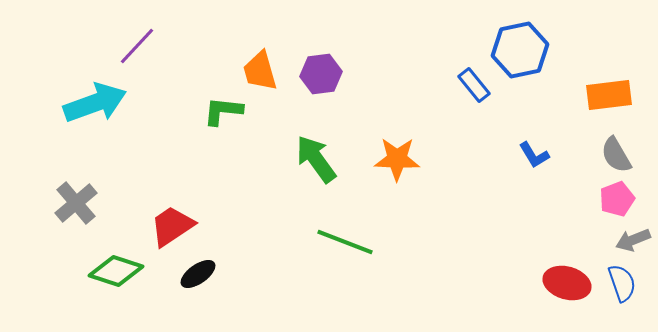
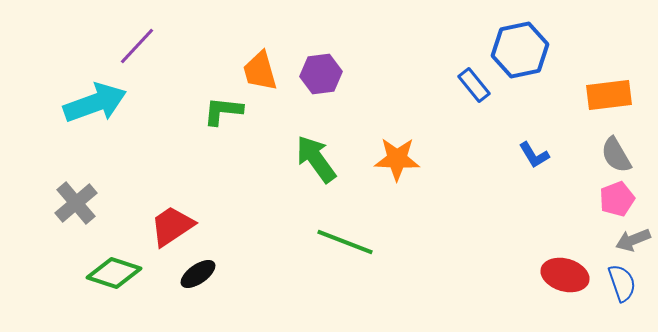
green diamond: moved 2 px left, 2 px down
red ellipse: moved 2 px left, 8 px up
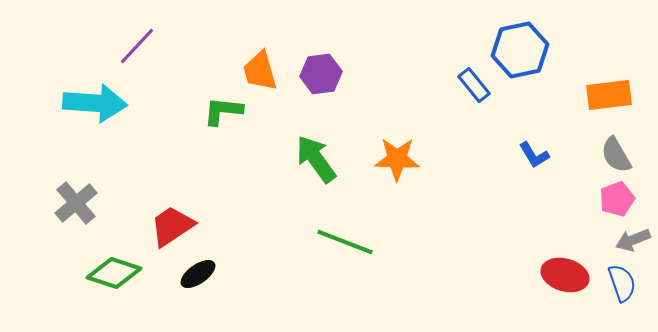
cyan arrow: rotated 24 degrees clockwise
